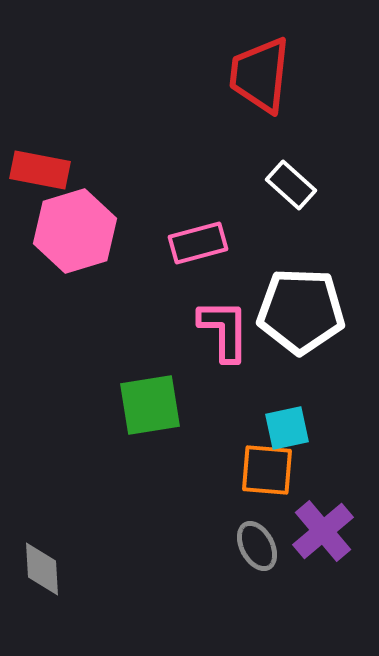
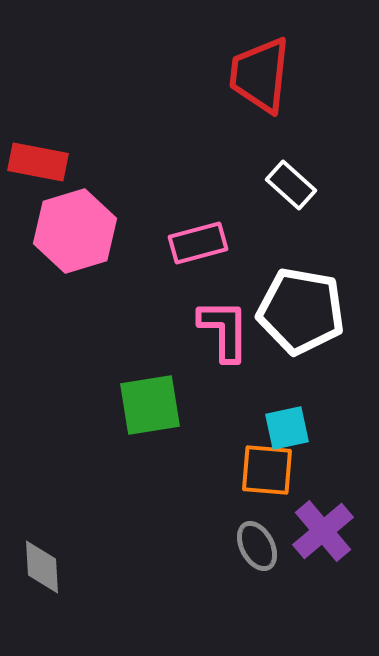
red rectangle: moved 2 px left, 8 px up
white pentagon: rotated 8 degrees clockwise
gray diamond: moved 2 px up
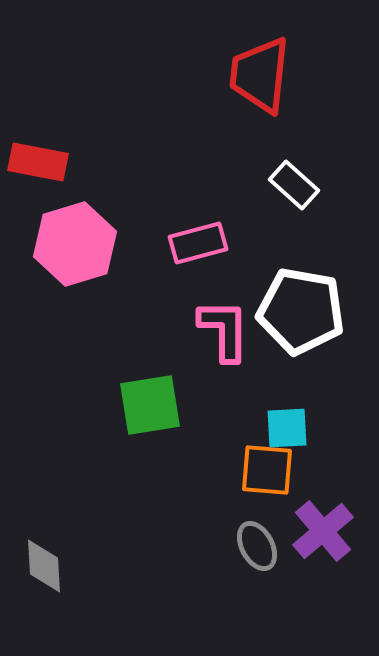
white rectangle: moved 3 px right
pink hexagon: moved 13 px down
cyan square: rotated 9 degrees clockwise
gray diamond: moved 2 px right, 1 px up
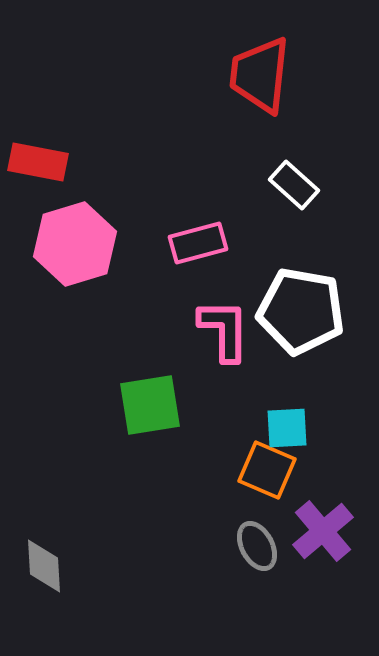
orange square: rotated 18 degrees clockwise
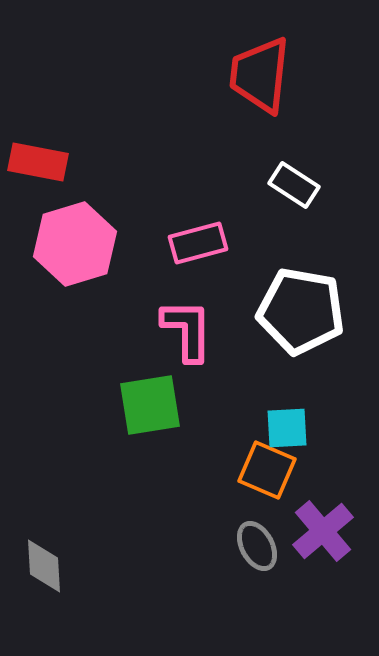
white rectangle: rotated 9 degrees counterclockwise
pink L-shape: moved 37 px left
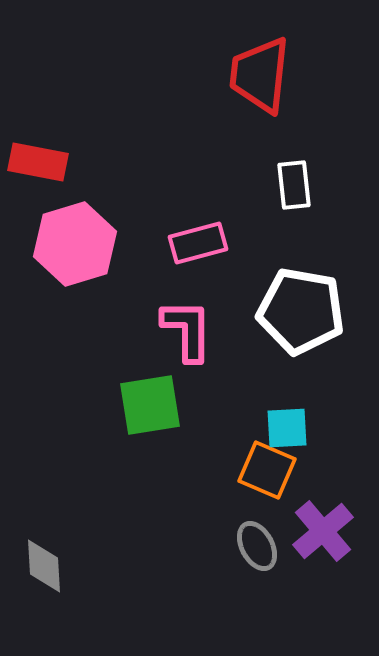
white rectangle: rotated 51 degrees clockwise
